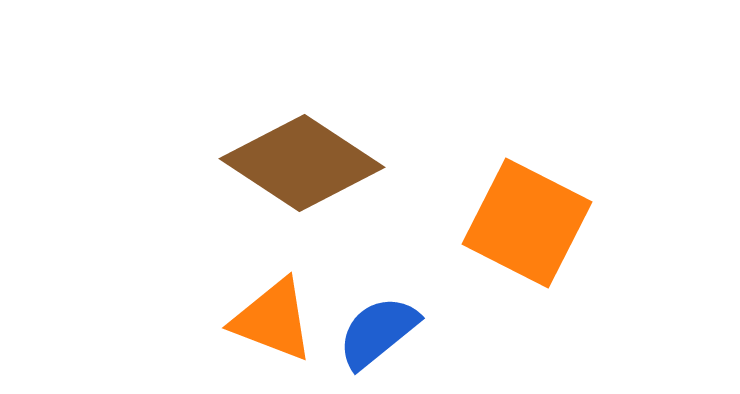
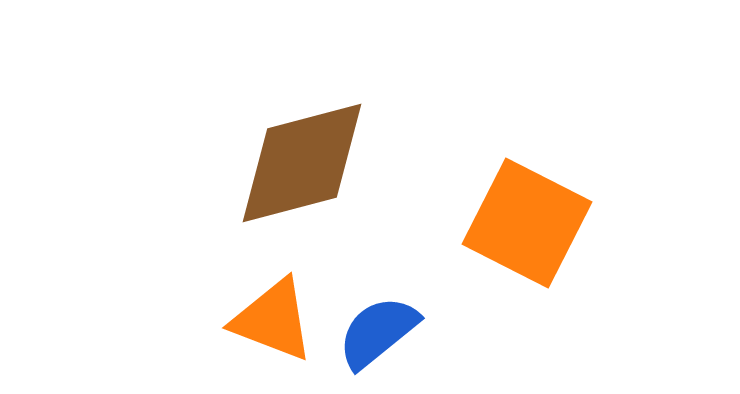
brown diamond: rotated 48 degrees counterclockwise
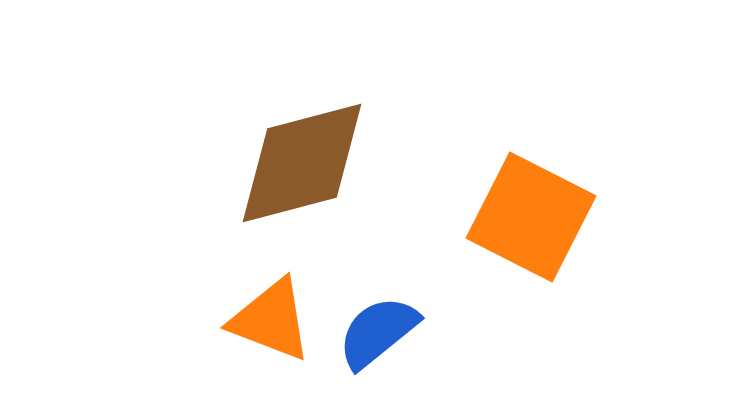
orange square: moved 4 px right, 6 px up
orange triangle: moved 2 px left
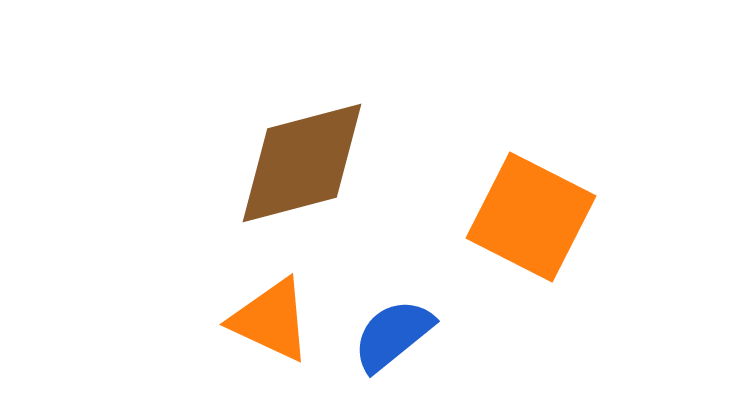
orange triangle: rotated 4 degrees clockwise
blue semicircle: moved 15 px right, 3 px down
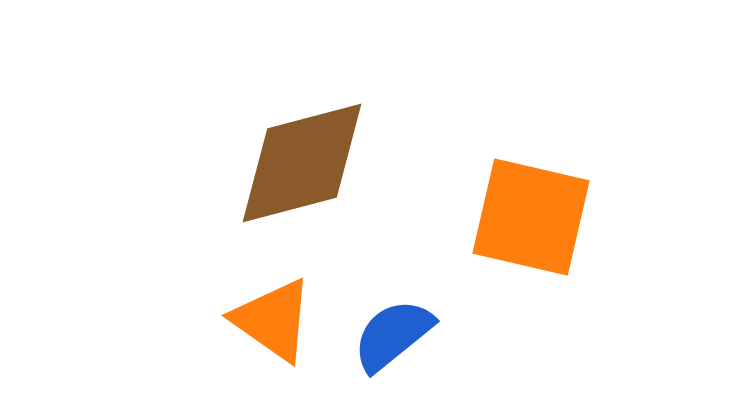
orange square: rotated 14 degrees counterclockwise
orange triangle: moved 2 px right; rotated 10 degrees clockwise
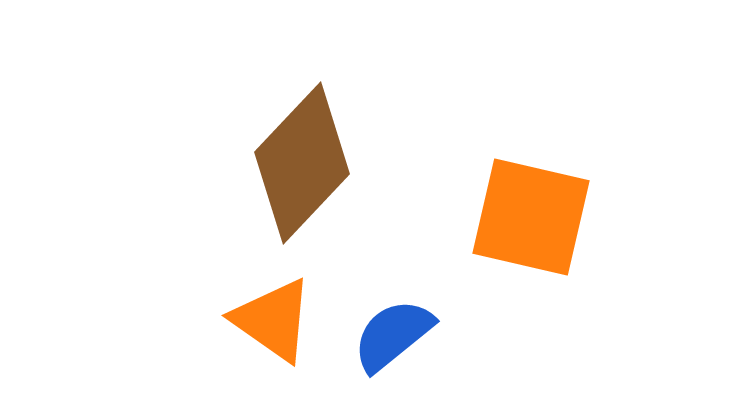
brown diamond: rotated 32 degrees counterclockwise
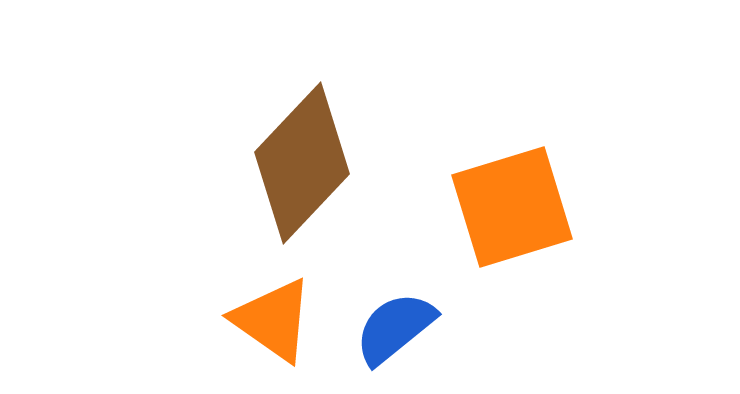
orange square: moved 19 px left, 10 px up; rotated 30 degrees counterclockwise
blue semicircle: moved 2 px right, 7 px up
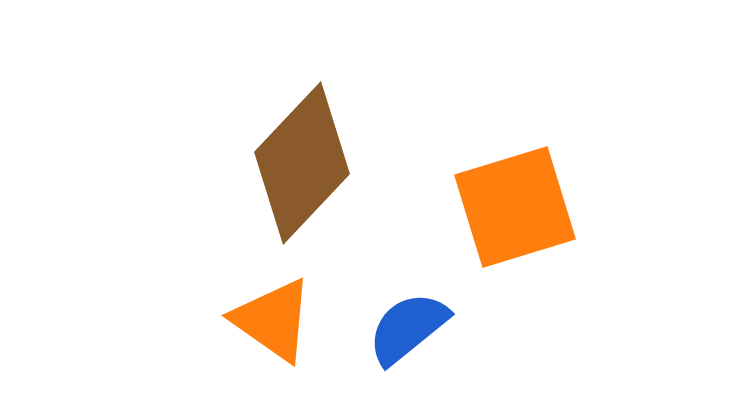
orange square: moved 3 px right
blue semicircle: moved 13 px right
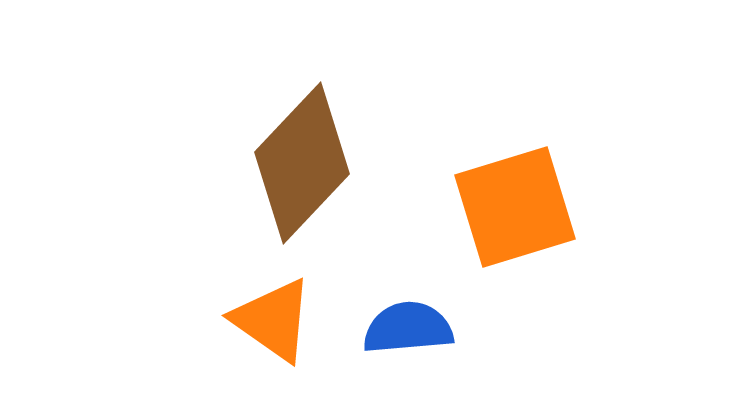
blue semicircle: rotated 34 degrees clockwise
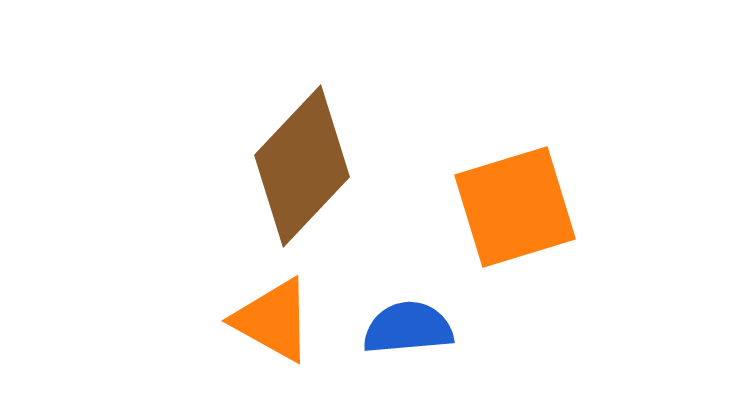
brown diamond: moved 3 px down
orange triangle: rotated 6 degrees counterclockwise
